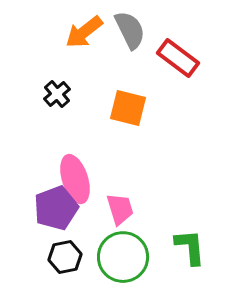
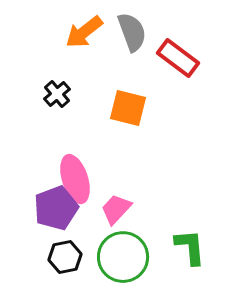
gray semicircle: moved 2 px right, 2 px down; rotated 6 degrees clockwise
pink trapezoid: moved 4 px left; rotated 120 degrees counterclockwise
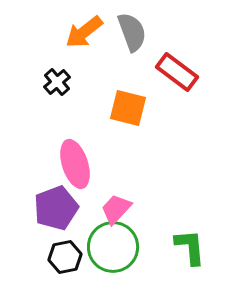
red rectangle: moved 1 px left, 14 px down
black cross: moved 12 px up
pink ellipse: moved 15 px up
green circle: moved 10 px left, 10 px up
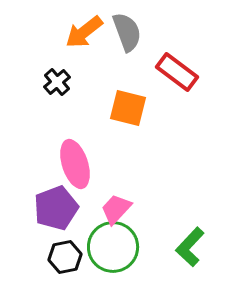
gray semicircle: moved 5 px left
green L-shape: rotated 132 degrees counterclockwise
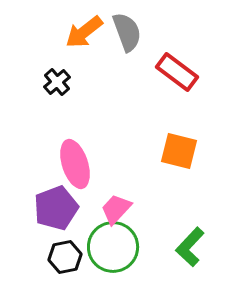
orange square: moved 51 px right, 43 px down
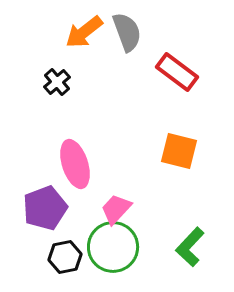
purple pentagon: moved 11 px left
